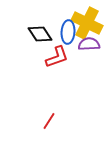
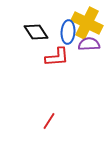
black diamond: moved 4 px left, 2 px up
red L-shape: rotated 15 degrees clockwise
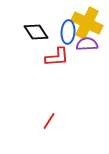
purple semicircle: moved 2 px left
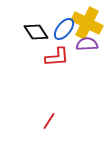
blue ellipse: moved 4 px left, 3 px up; rotated 35 degrees clockwise
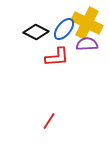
black diamond: rotated 30 degrees counterclockwise
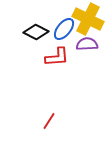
yellow cross: moved 1 px right, 4 px up
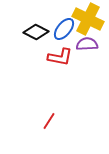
red L-shape: moved 3 px right; rotated 15 degrees clockwise
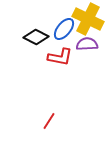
black diamond: moved 5 px down
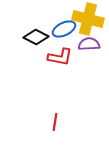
yellow cross: rotated 12 degrees counterclockwise
blue ellipse: rotated 25 degrees clockwise
purple semicircle: moved 2 px right
red line: moved 6 px right, 1 px down; rotated 24 degrees counterclockwise
